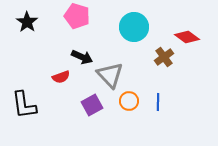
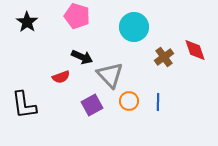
red diamond: moved 8 px right, 13 px down; rotated 35 degrees clockwise
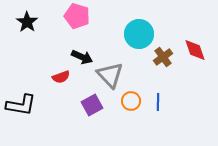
cyan circle: moved 5 px right, 7 px down
brown cross: moved 1 px left
orange circle: moved 2 px right
black L-shape: moved 3 px left; rotated 72 degrees counterclockwise
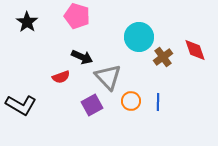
cyan circle: moved 3 px down
gray triangle: moved 2 px left, 2 px down
black L-shape: rotated 20 degrees clockwise
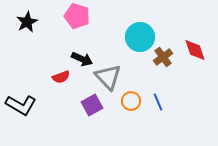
black star: rotated 10 degrees clockwise
cyan circle: moved 1 px right
black arrow: moved 2 px down
blue line: rotated 24 degrees counterclockwise
